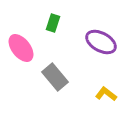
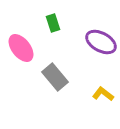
green rectangle: rotated 36 degrees counterclockwise
yellow L-shape: moved 3 px left
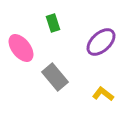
purple ellipse: rotated 72 degrees counterclockwise
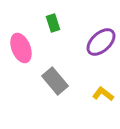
pink ellipse: rotated 16 degrees clockwise
gray rectangle: moved 4 px down
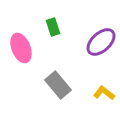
green rectangle: moved 4 px down
gray rectangle: moved 3 px right, 4 px down
yellow L-shape: moved 1 px right, 1 px up
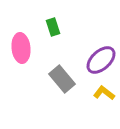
purple ellipse: moved 18 px down
pink ellipse: rotated 16 degrees clockwise
gray rectangle: moved 4 px right, 6 px up
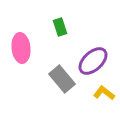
green rectangle: moved 7 px right
purple ellipse: moved 8 px left, 1 px down
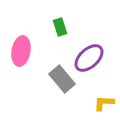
pink ellipse: moved 3 px down; rotated 16 degrees clockwise
purple ellipse: moved 4 px left, 3 px up
yellow L-shape: moved 10 px down; rotated 35 degrees counterclockwise
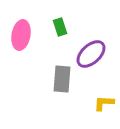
pink ellipse: moved 16 px up
purple ellipse: moved 2 px right, 4 px up
gray rectangle: rotated 44 degrees clockwise
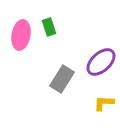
green rectangle: moved 11 px left
purple ellipse: moved 10 px right, 8 px down
gray rectangle: rotated 28 degrees clockwise
